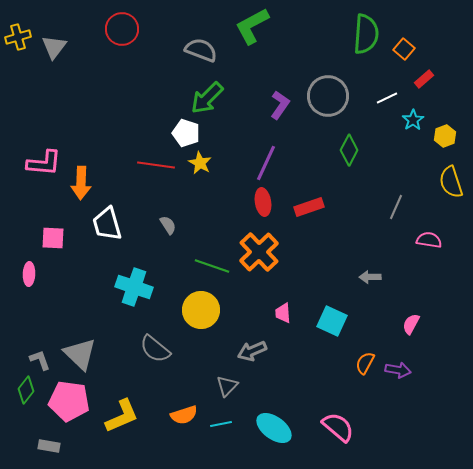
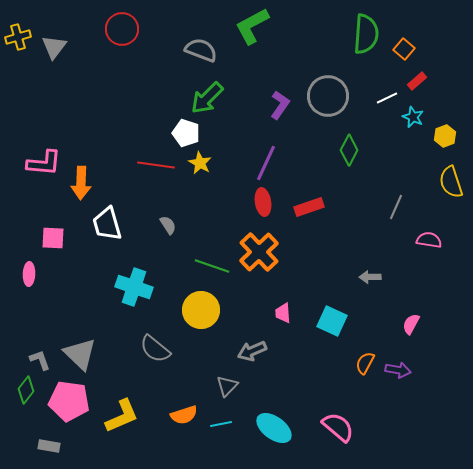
red rectangle at (424, 79): moved 7 px left, 2 px down
cyan star at (413, 120): moved 3 px up; rotated 15 degrees counterclockwise
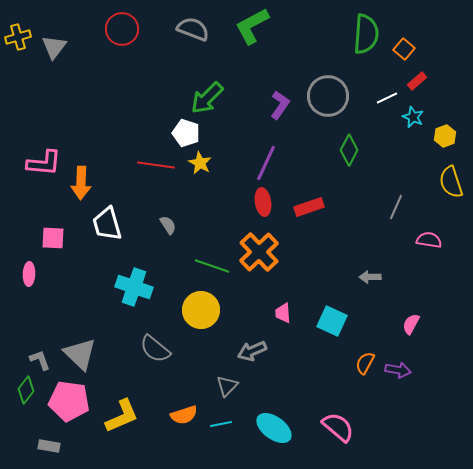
gray semicircle at (201, 50): moved 8 px left, 21 px up
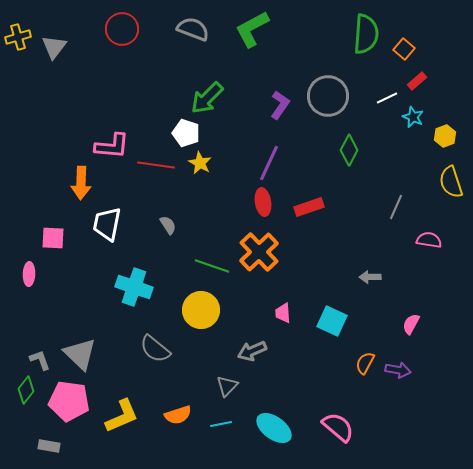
green L-shape at (252, 26): moved 3 px down
pink L-shape at (44, 163): moved 68 px right, 17 px up
purple line at (266, 163): moved 3 px right
white trapezoid at (107, 224): rotated 27 degrees clockwise
orange semicircle at (184, 415): moved 6 px left
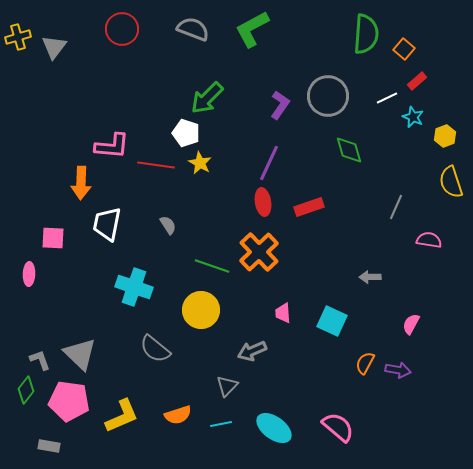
green diamond at (349, 150): rotated 44 degrees counterclockwise
